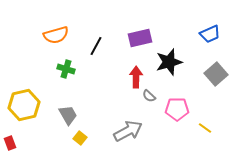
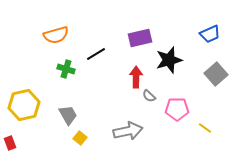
black line: moved 8 px down; rotated 30 degrees clockwise
black star: moved 2 px up
gray arrow: rotated 16 degrees clockwise
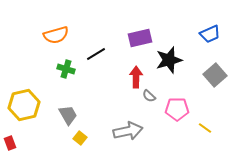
gray square: moved 1 px left, 1 px down
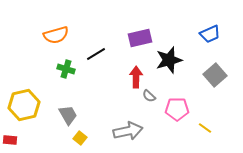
red rectangle: moved 3 px up; rotated 64 degrees counterclockwise
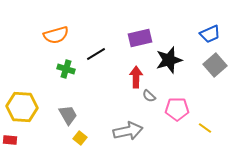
gray square: moved 10 px up
yellow hexagon: moved 2 px left, 2 px down; rotated 16 degrees clockwise
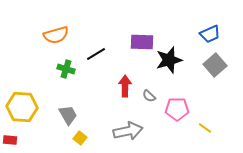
purple rectangle: moved 2 px right, 4 px down; rotated 15 degrees clockwise
red arrow: moved 11 px left, 9 px down
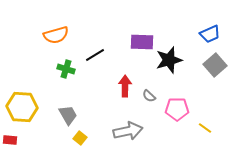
black line: moved 1 px left, 1 px down
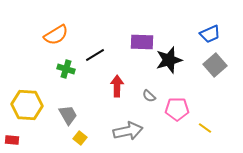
orange semicircle: rotated 15 degrees counterclockwise
red arrow: moved 8 px left
yellow hexagon: moved 5 px right, 2 px up
red rectangle: moved 2 px right
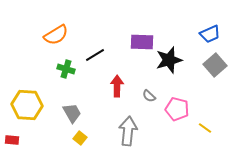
pink pentagon: rotated 15 degrees clockwise
gray trapezoid: moved 4 px right, 2 px up
gray arrow: rotated 72 degrees counterclockwise
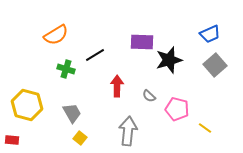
yellow hexagon: rotated 12 degrees clockwise
